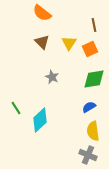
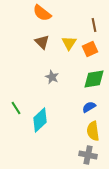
gray cross: rotated 12 degrees counterclockwise
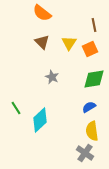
yellow semicircle: moved 1 px left
gray cross: moved 3 px left, 2 px up; rotated 24 degrees clockwise
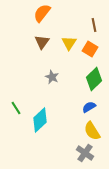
orange semicircle: rotated 90 degrees clockwise
brown triangle: rotated 21 degrees clockwise
orange square: rotated 35 degrees counterclockwise
green diamond: rotated 35 degrees counterclockwise
yellow semicircle: rotated 24 degrees counterclockwise
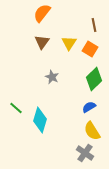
green line: rotated 16 degrees counterclockwise
cyan diamond: rotated 30 degrees counterclockwise
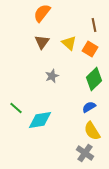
yellow triangle: rotated 21 degrees counterclockwise
gray star: moved 1 px up; rotated 24 degrees clockwise
cyan diamond: rotated 65 degrees clockwise
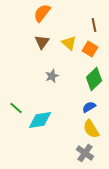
yellow semicircle: moved 1 px left, 2 px up
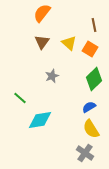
green line: moved 4 px right, 10 px up
